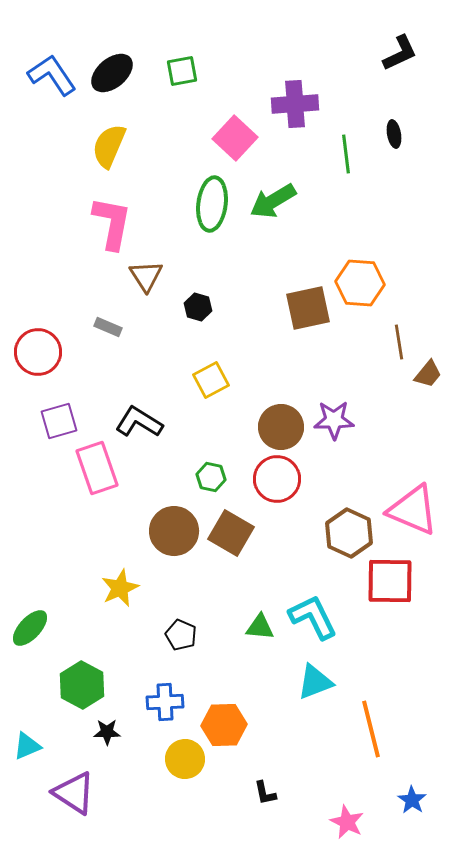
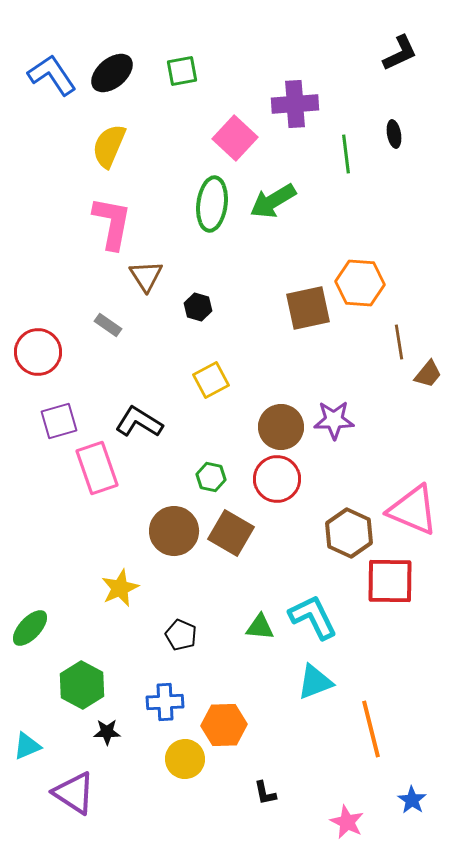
gray rectangle at (108, 327): moved 2 px up; rotated 12 degrees clockwise
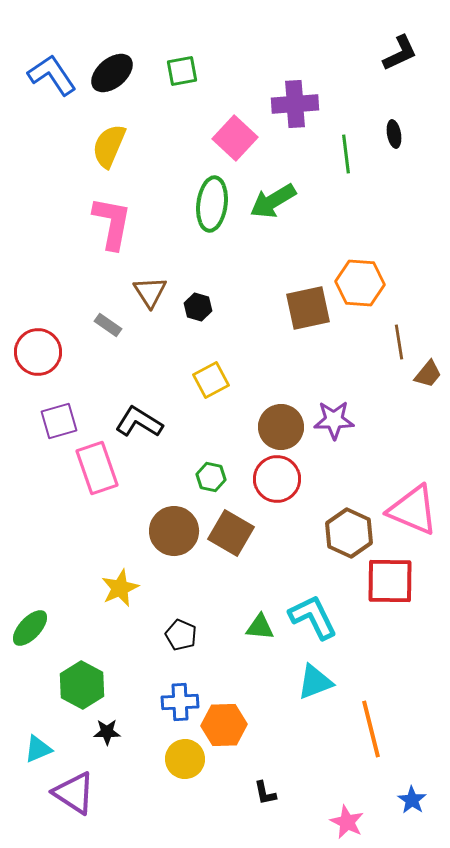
brown triangle at (146, 276): moved 4 px right, 16 px down
blue cross at (165, 702): moved 15 px right
cyan triangle at (27, 746): moved 11 px right, 3 px down
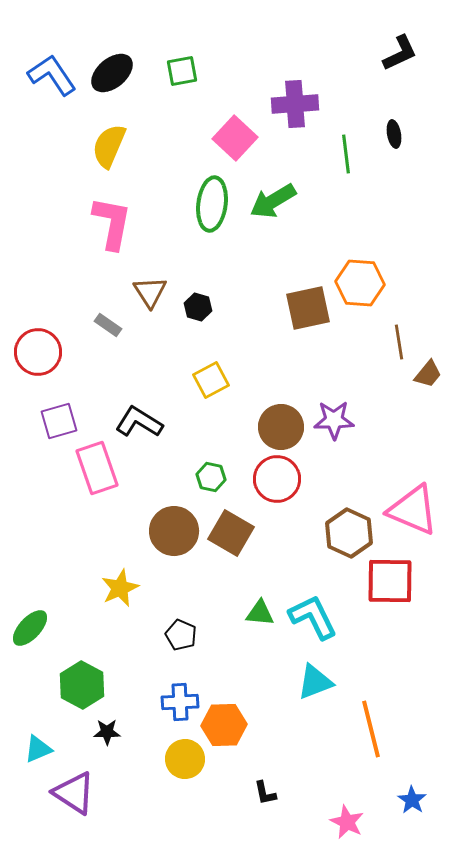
green triangle at (260, 627): moved 14 px up
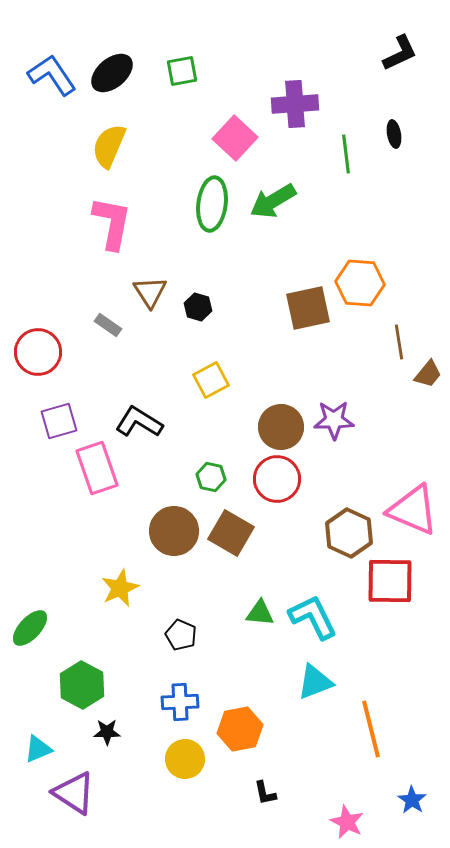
orange hexagon at (224, 725): moved 16 px right, 4 px down; rotated 9 degrees counterclockwise
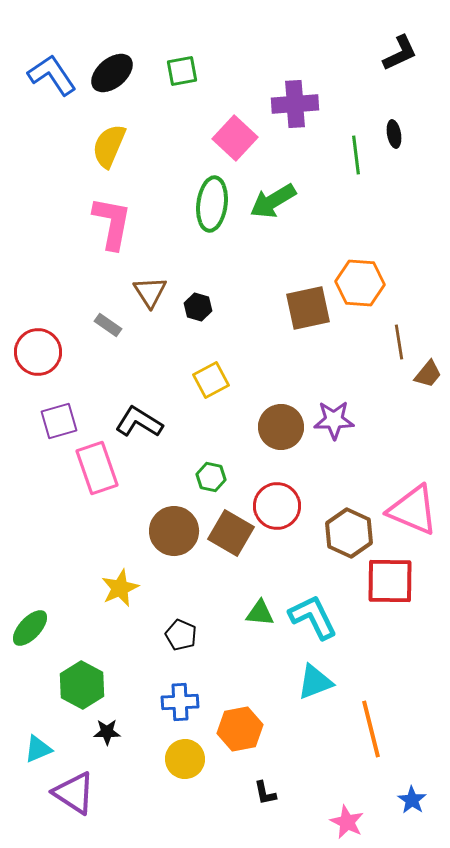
green line at (346, 154): moved 10 px right, 1 px down
red circle at (277, 479): moved 27 px down
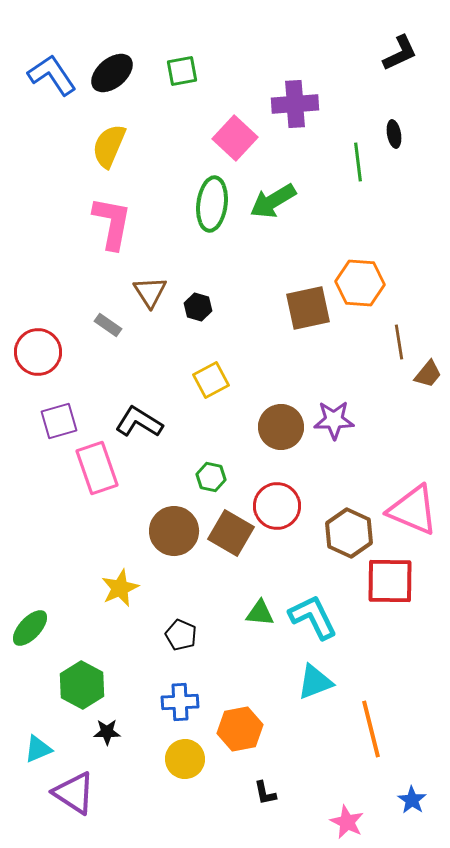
green line at (356, 155): moved 2 px right, 7 px down
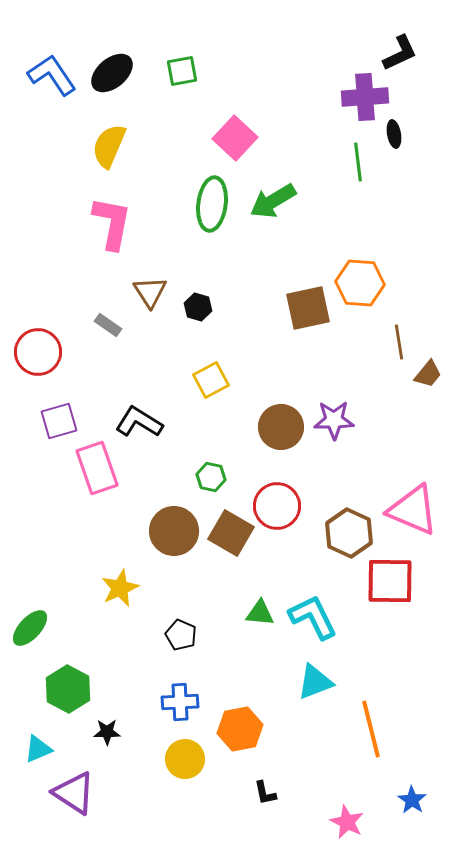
purple cross at (295, 104): moved 70 px right, 7 px up
green hexagon at (82, 685): moved 14 px left, 4 px down
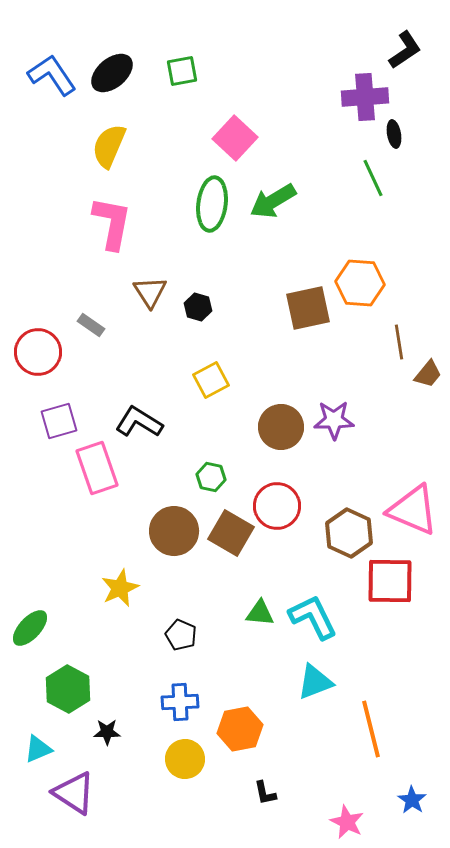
black L-shape at (400, 53): moved 5 px right, 3 px up; rotated 9 degrees counterclockwise
green line at (358, 162): moved 15 px right, 16 px down; rotated 18 degrees counterclockwise
gray rectangle at (108, 325): moved 17 px left
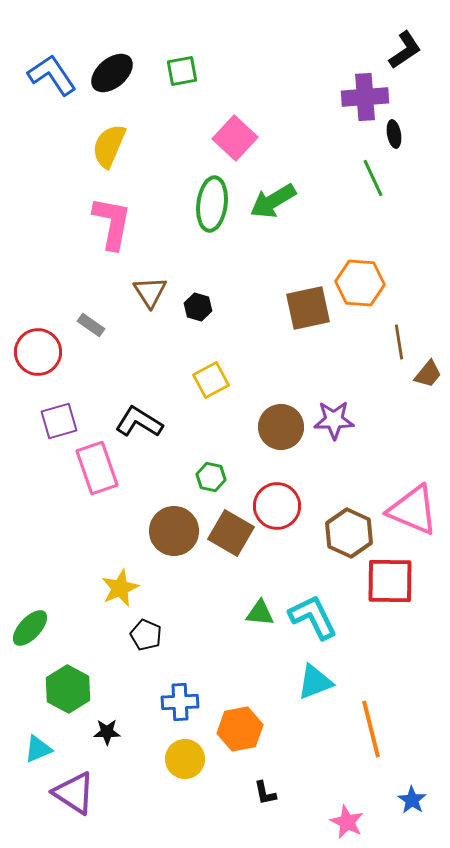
black pentagon at (181, 635): moved 35 px left
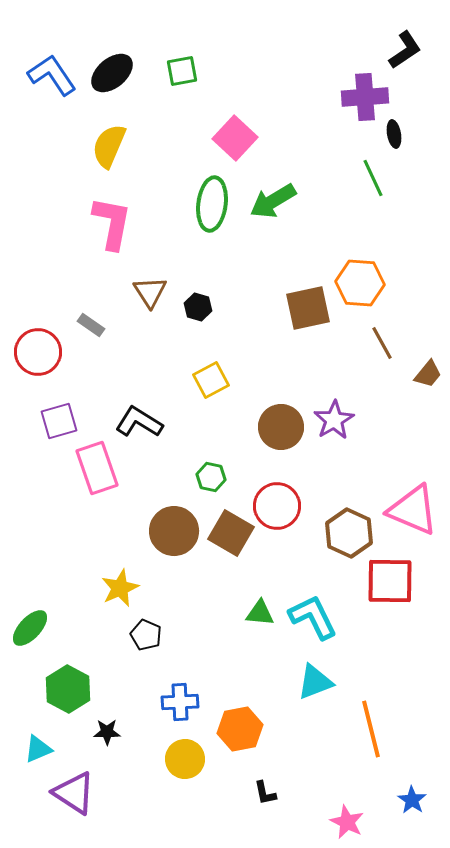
brown line at (399, 342): moved 17 px left, 1 px down; rotated 20 degrees counterclockwise
purple star at (334, 420): rotated 30 degrees counterclockwise
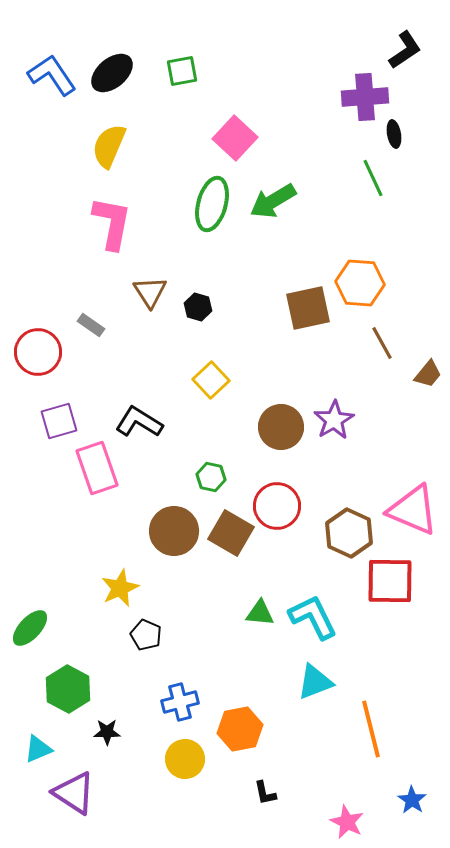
green ellipse at (212, 204): rotated 8 degrees clockwise
yellow square at (211, 380): rotated 15 degrees counterclockwise
blue cross at (180, 702): rotated 12 degrees counterclockwise
